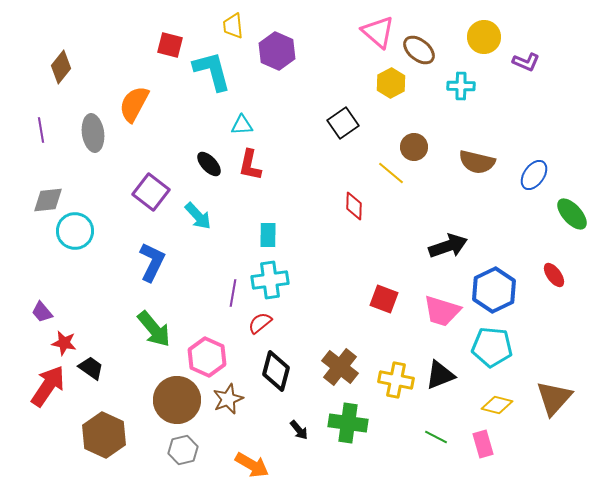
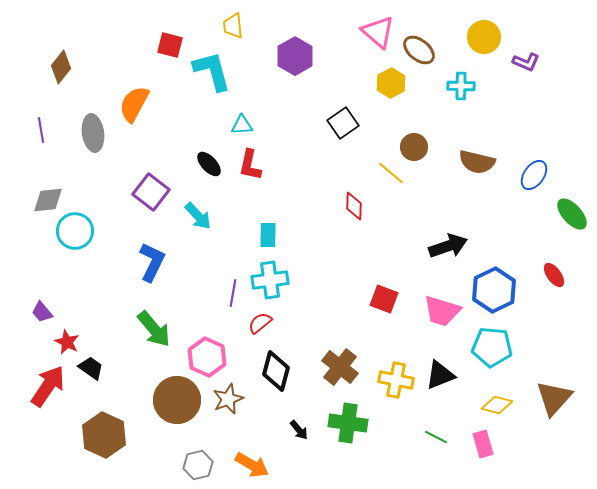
purple hexagon at (277, 51): moved 18 px right, 5 px down; rotated 6 degrees clockwise
red star at (64, 343): moved 3 px right, 1 px up; rotated 15 degrees clockwise
gray hexagon at (183, 450): moved 15 px right, 15 px down
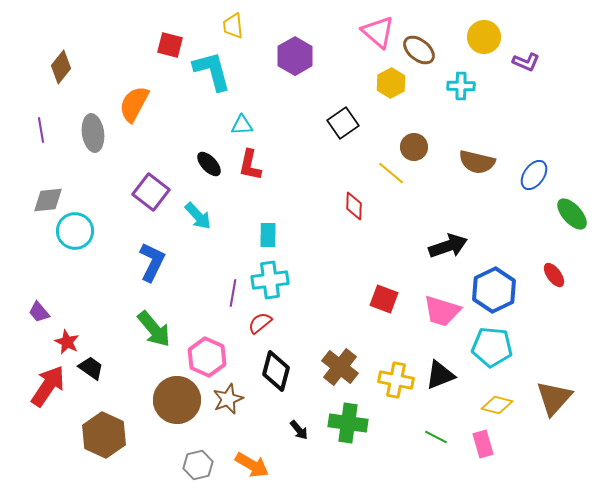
purple trapezoid at (42, 312): moved 3 px left
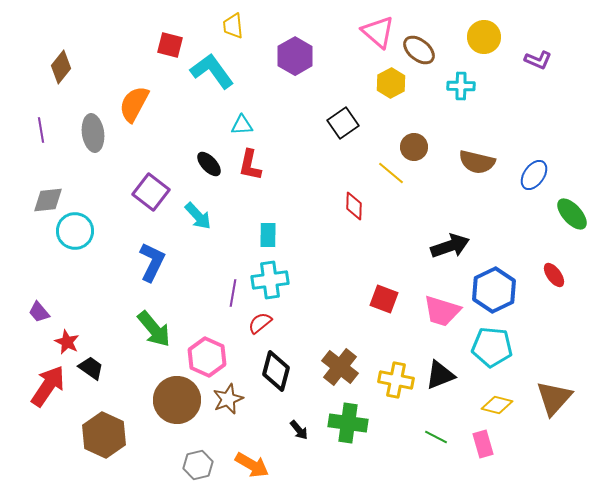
purple L-shape at (526, 62): moved 12 px right, 2 px up
cyan L-shape at (212, 71): rotated 21 degrees counterclockwise
black arrow at (448, 246): moved 2 px right
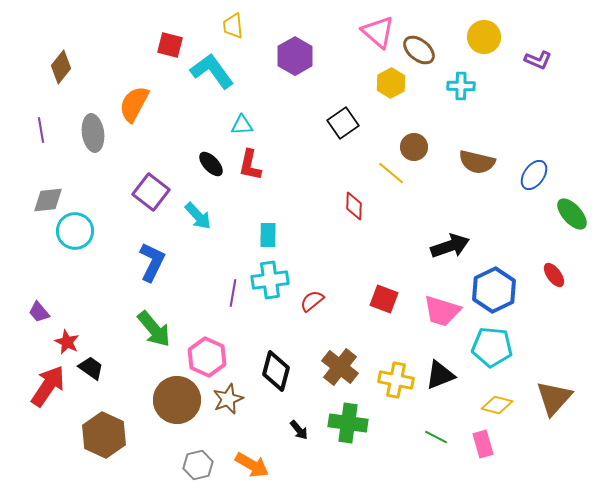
black ellipse at (209, 164): moved 2 px right
red semicircle at (260, 323): moved 52 px right, 22 px up
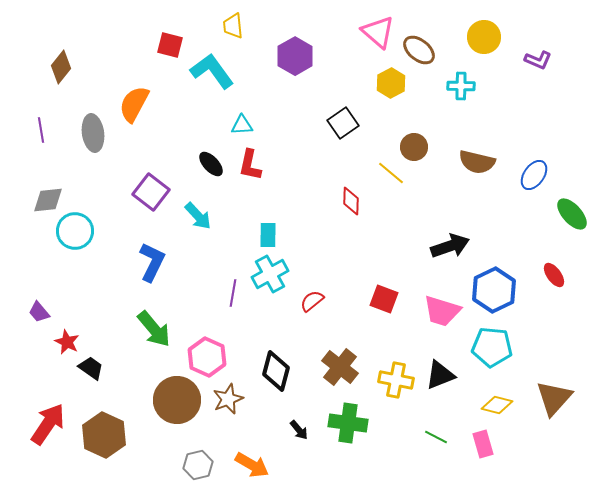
red diamond at (354, 206): moved 3 px left, 5 px up
cyan cross at (270, 280): moved 6 px up; rotated 21 degrees counterclockwise
red arrow at (48, 386): moved 38 px down
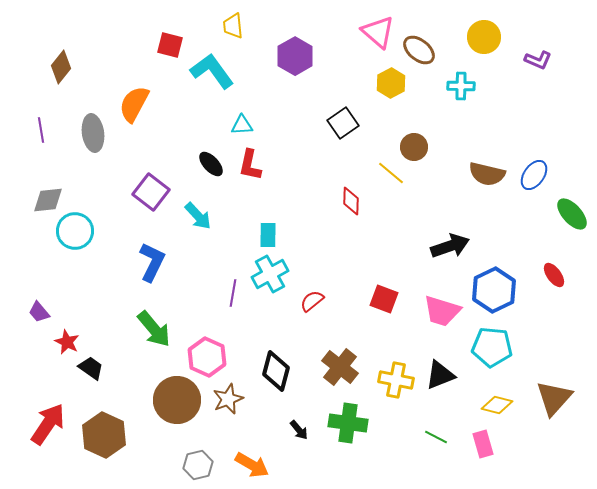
brown semicircle at (477, 162): moved 10 px right, 12 px down
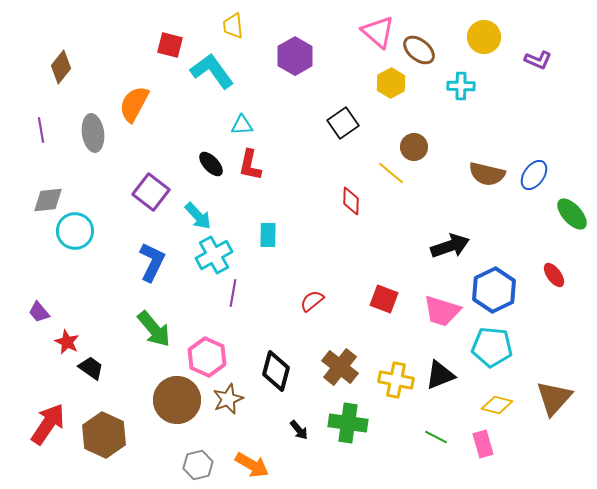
cyan cross at (270, 274): moved 56 px left, 19 px up
